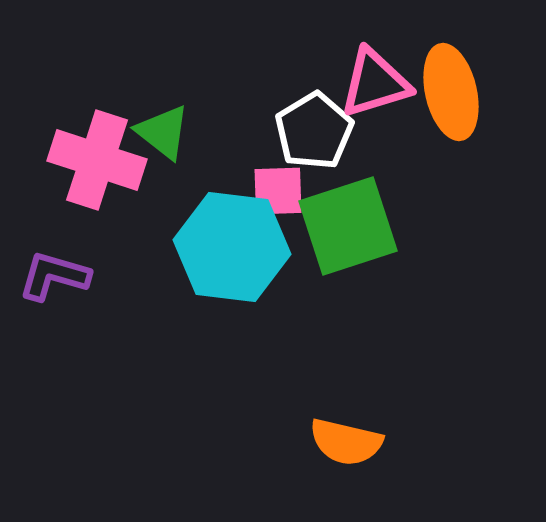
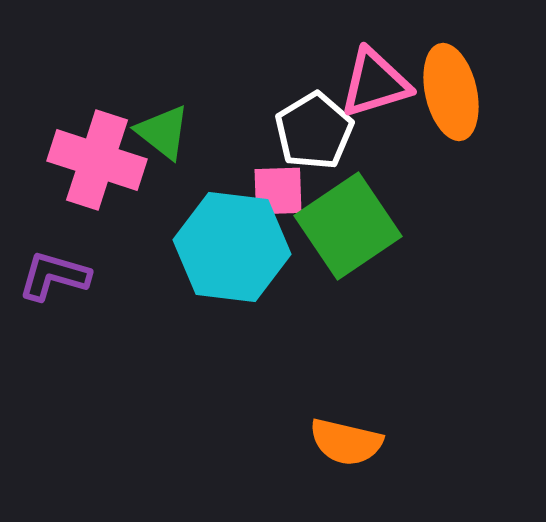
green square: rotated 16 degrees counterclockwise
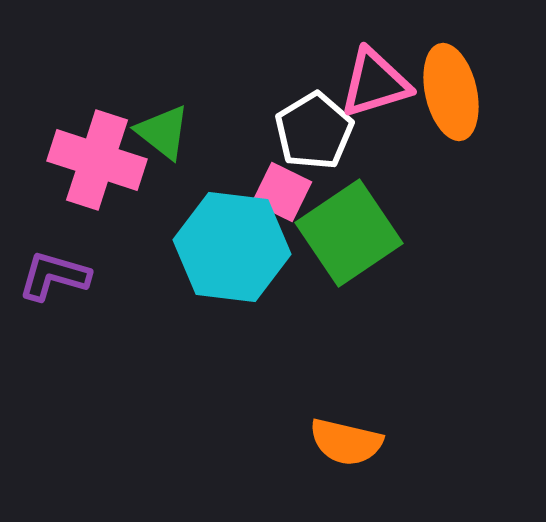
pink square: moved 4 px right, 1 px down; rotated 28 degrees clockwise
green square: moved 1 px right, 7 px down
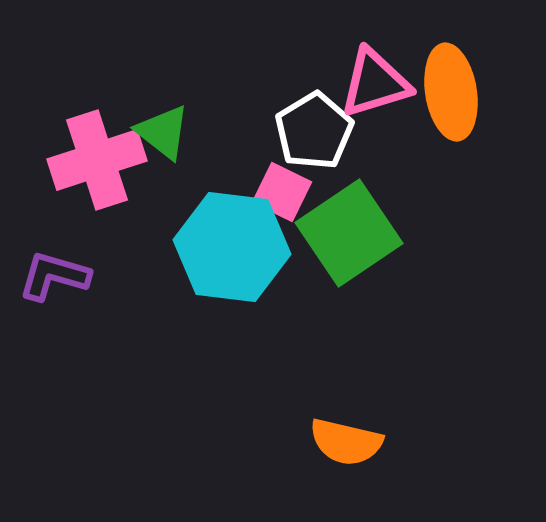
orange ellipse: rotated 4 degrees clockwise
pink cross: rotated 36 degrees counterclockwise
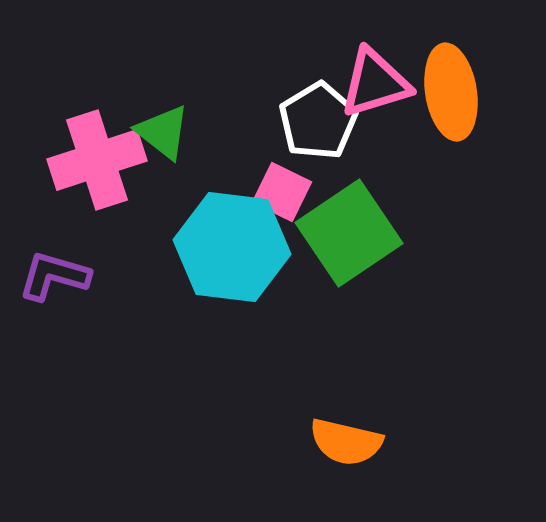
white pentagon: moved 4 px right, 10 px up
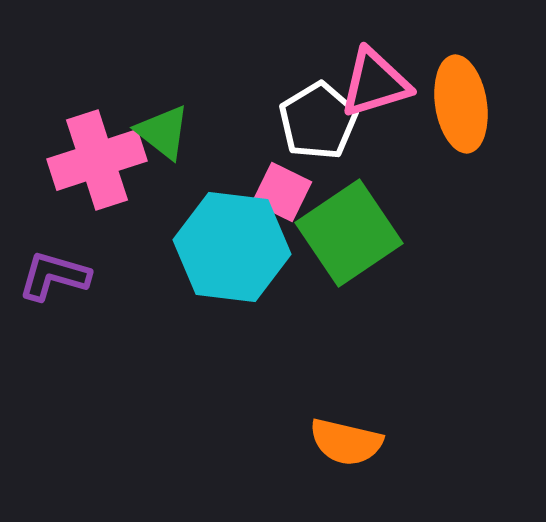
orange ellipse: moved 10 px right, 12 px down
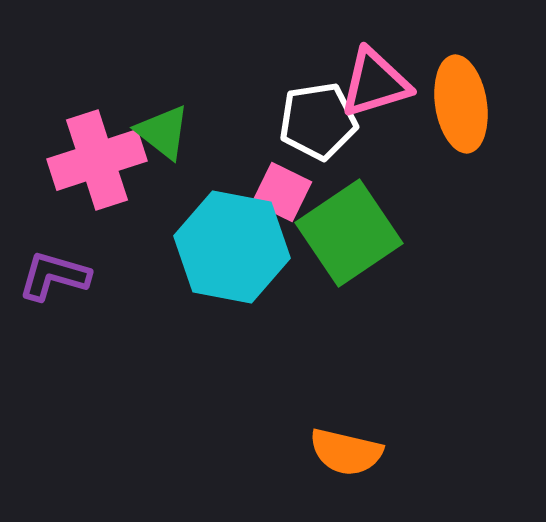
white pentagon: rotated 22 degrees clockwise
cyan hexagon: rotated 4 degrees clockwise
orange semicircle: moved 10 px down
